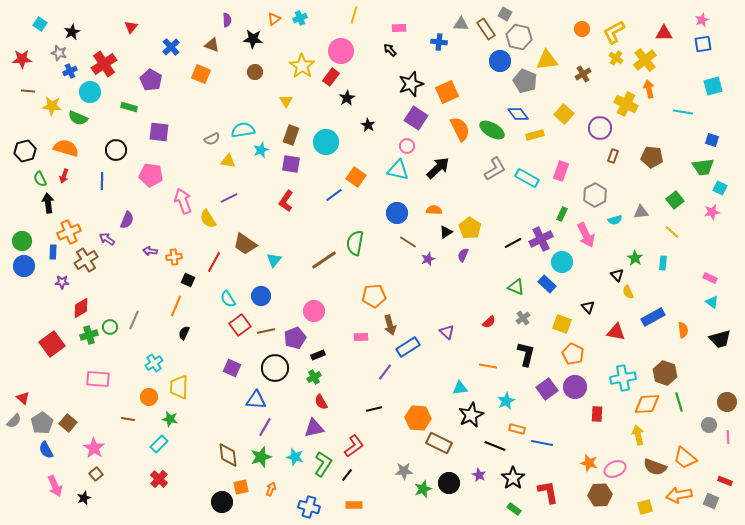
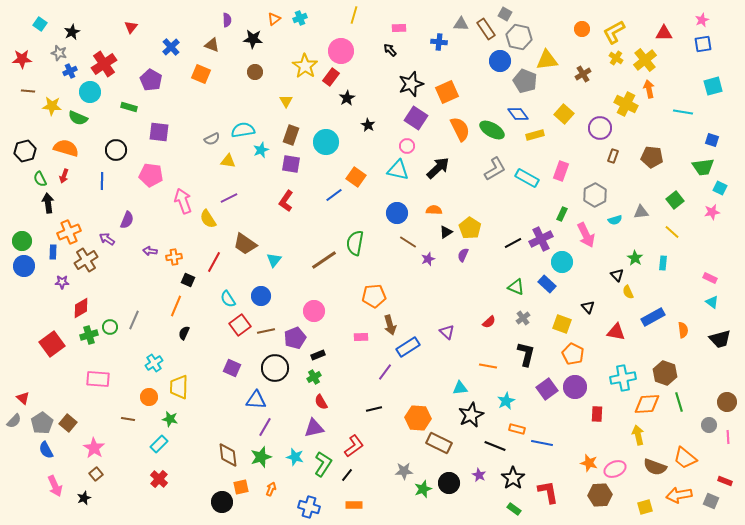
yellow star at (302, 66): moved 3 px right
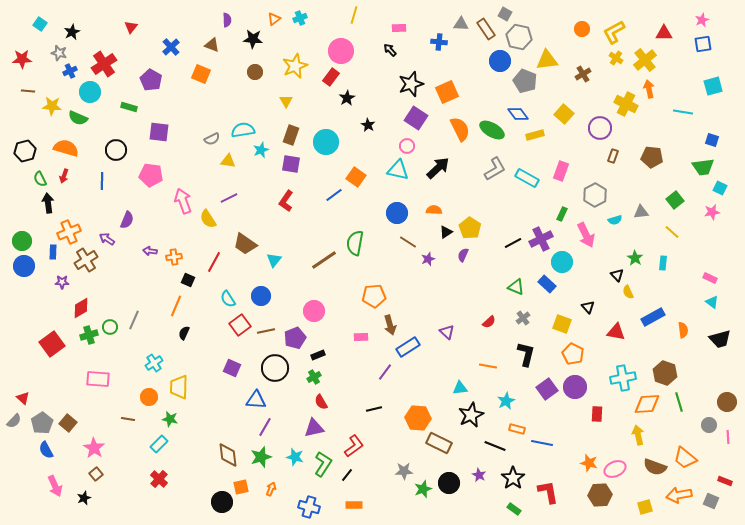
yellow star at (305, 66): moved 10 px left; rotated 15 degrees clockwise
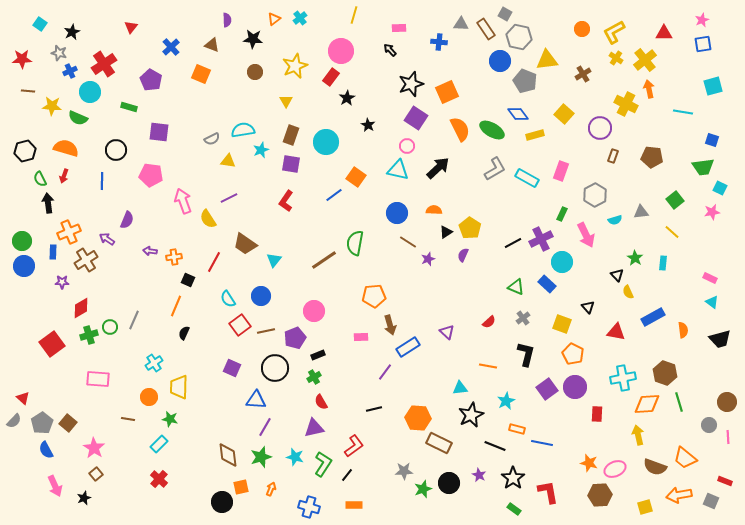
cyan cross at (300, 18): rotated 16 degrees counterclockwise
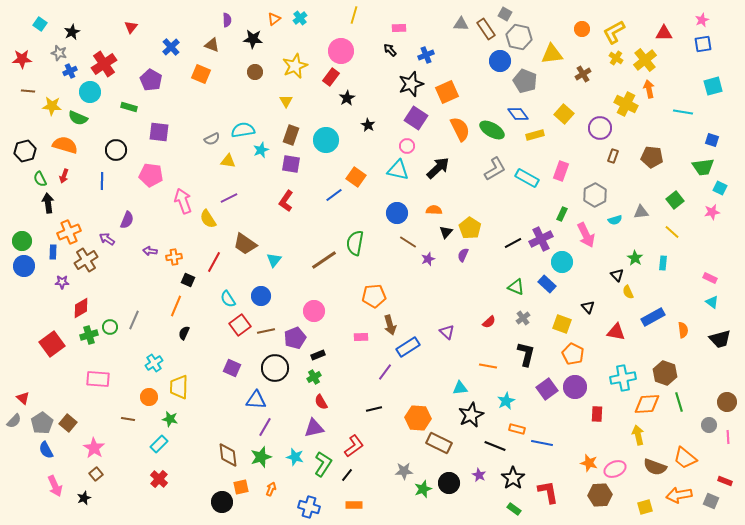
blue cross at (439, 42): moved 13 px left, 13 px down; rotated 28 degrees counterclockwise
yellow triangle at (547, 60): moved 5 px right, 6 px up
cyan circle at (326, 142): moved 2 px up
orange semicircle at (66, 148): moved 1 px left, 3 px up
black triangle at (446, 232): rotated 16 degrees counterclockwise
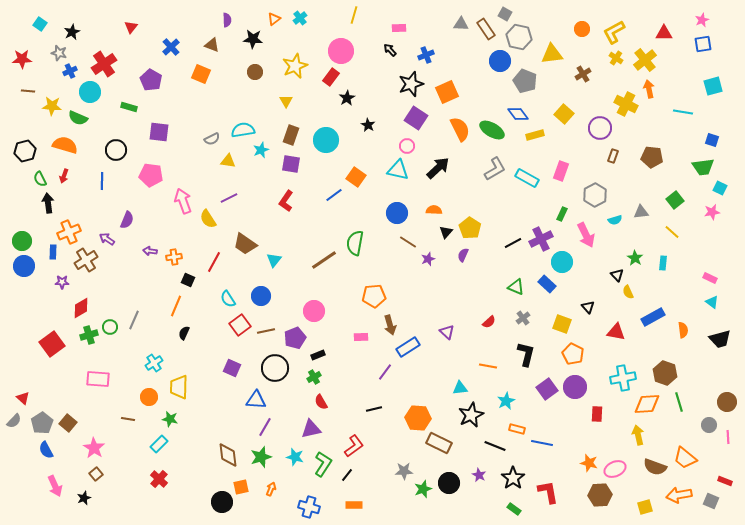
purple triangle at (314, 428): moved 3 px left, 1 px down
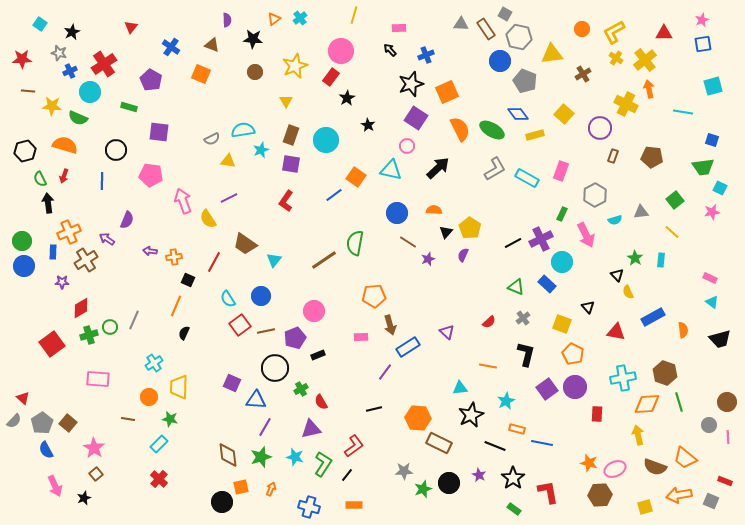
blue cross at (171, 47): rotated 12 degrees counterclockwise
cyan triangle at (398, 170): moved 7 px left
cyan rectangle at (663, 263): moved 2 px left, 3 px up
purple square at (232, 368): moved 15 px down
green cross at (314, 377): moved 13 px left, 12 px down
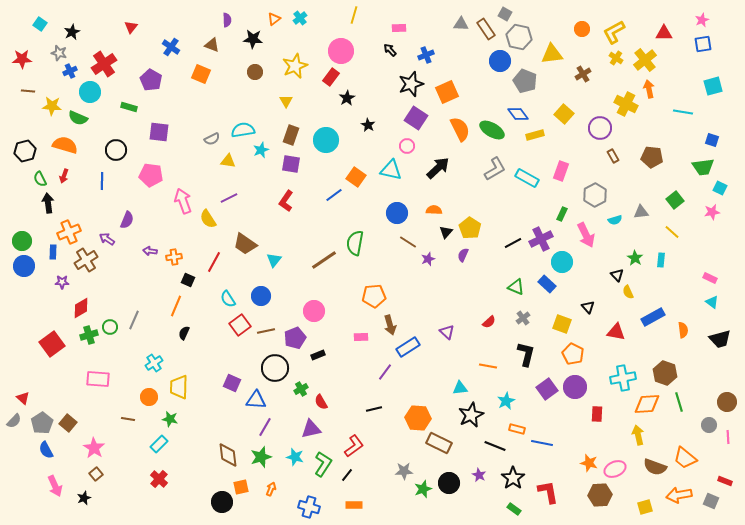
brown rectangle at (613, 156): rotated 48 degrees counterclockwise
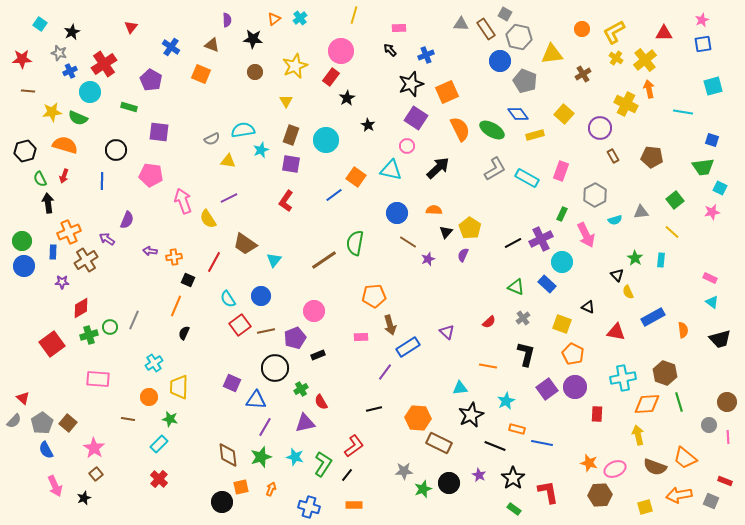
yellow star at (52, 106): moved 6 px down; rotated 12 degrees counterclockwise
black triangle at (588, 307): rotated 24 degrees counterclockwise
purple triangle at (311, 429): moved 6 px left, 6 px up
